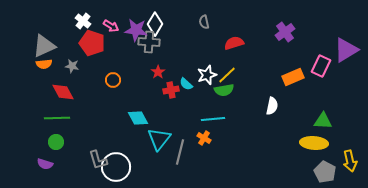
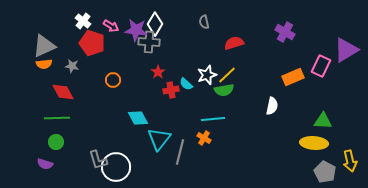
purple cross: rotated 24 degrees counterclockwise
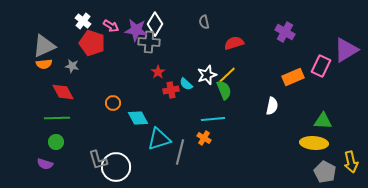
orange circle: moved 23 px down
green semicircle: rotated 102 degrees counterclockwise
cyan triangle: rotated 35 degrees clockwise
yellow arrow: moved 1 px right, 1 px down
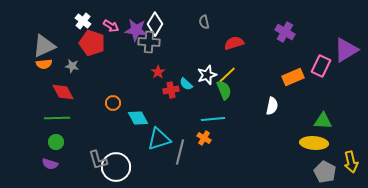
purple semicircle: moved 5 px right
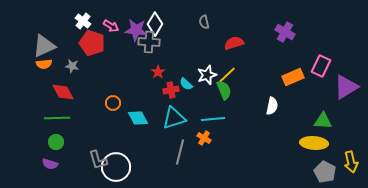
purple triangle: moved 37 px down
cyan triangle: moved 15 px right, 21 px up
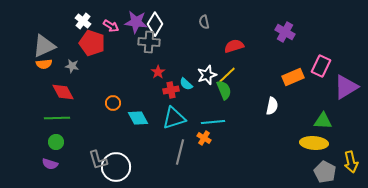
purple star: moved 8 px up
red semicircle: moved 3 px down
cyan line: moved 3 px down
